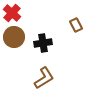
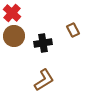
brown rectangle: moved 3 px left, 5 px down
brown circle: moved 1 px up
brown L-shape: moved 2 px down
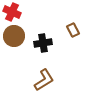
red cross: moved 1 px up; rotated 18 degrees counterclockwise
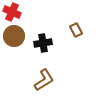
brown rectangle: moved 3 px right
